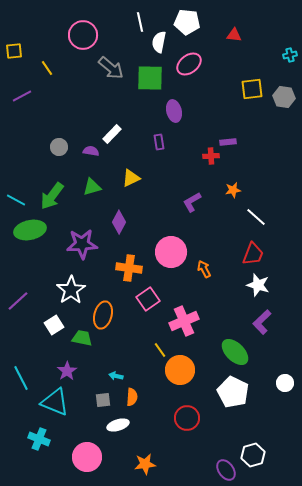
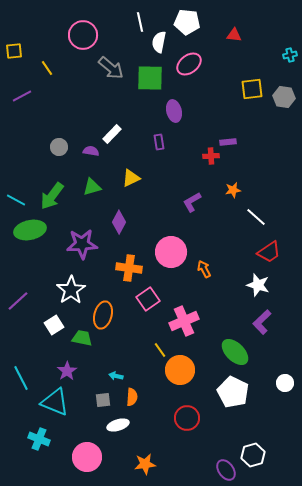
red trapezoid at (253, 254): moved 16 px right, 2 px up; rotated 35 degrees clockwise
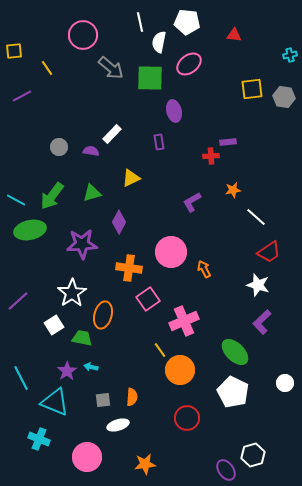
green triangle at (92, 187): moved 6 px down
white star at (71, 290): moved 1 px right, 3 px down
cyan arrow at (116, 376): moved 25 px left, 9 px up
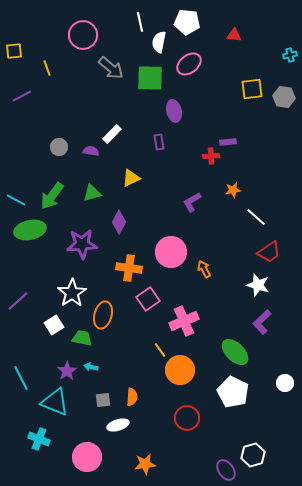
yellow line at (47, 68): rotated 14 degrees clockwise
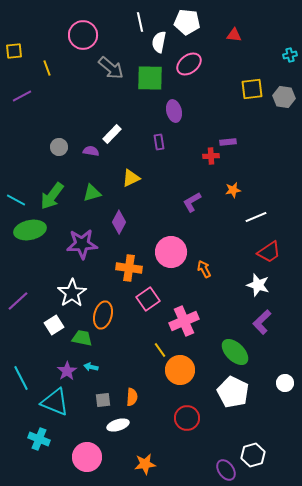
white line at (256, 217): rotated 65 degrees counterclockwise
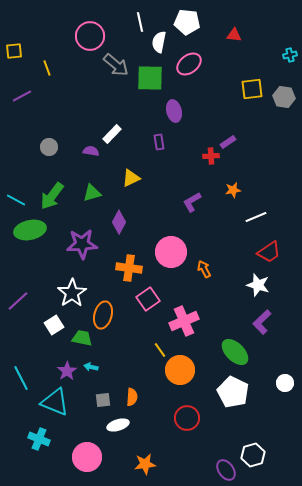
pink circle at (83, 35): moved 7 px right, 1 px down
gray arrow at (111, 68): moved 5 px right, 3 px up
purple rectangle at (228, 142): rotated 28 degrees counterclockwise
gray circle at (59, 147): moved 10 px left
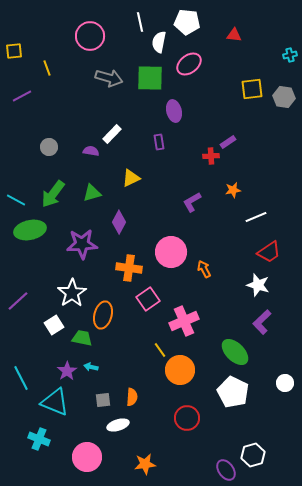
gray arrow at (116, 65): moved 7 px left, 13 px down; rotated 24 degrees counterclockwise
green arrow at (52, 196): moved 1 px right, 2 px up
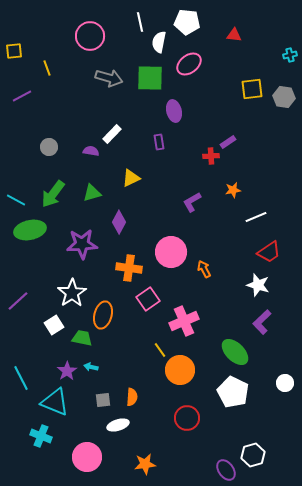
cyan cross at (39, 439): moved 2 px right, 3 px up
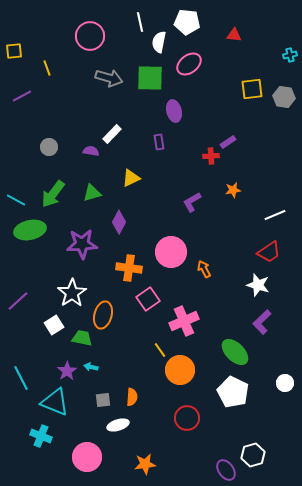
white line at (256, 217): moved 19 px right, 2 px up
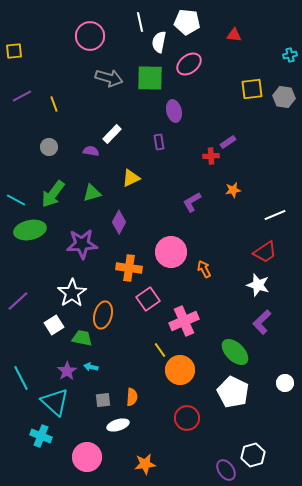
yellow line at (47, 68): moved 7 px right, 36 px down
red trapezoid at (269, 252): moved 4 px left
cyan triangle at (55, 402): rotated 20 degrees clockwise
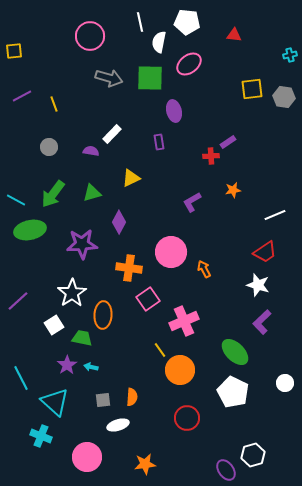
orange ellipse at (103, 315): rotated 12 degrees counterclockwise
purple star at (67, 371): moved 6 px up
